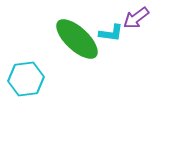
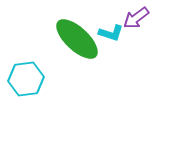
cyan L-shape: rotated 10 degrees clockwise
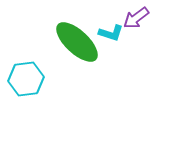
green ellipse: moved 3 px down
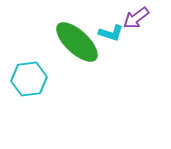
cyan hexagon: moved 3 px right
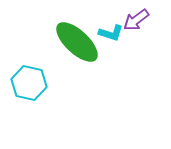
purple arrow: moved 2 px down
cyan hexagon: moved 4 px down; rotated 20 degrees clockwise
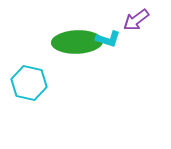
cyan L-shape: moved 3 px left, 6 px down
green ellipse: rotated 45 degrees counterclockwise
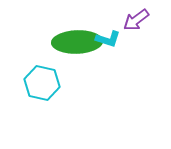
cyan hexagon: moved 13 px right
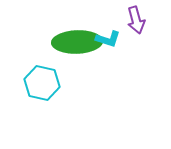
purple arrow: rotated 68 degrees counterclockwise
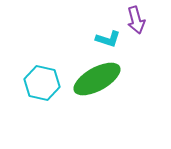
green ellipse: moved 20 px right, 37 px down; rotated 27 degrees counterclockwise
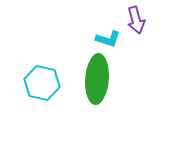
green ellipse: rotated 57 degrees counterclockwise
